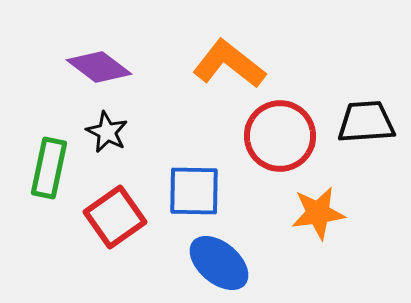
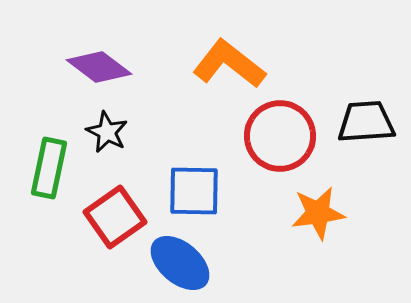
blue ellipse: moved 39 px left
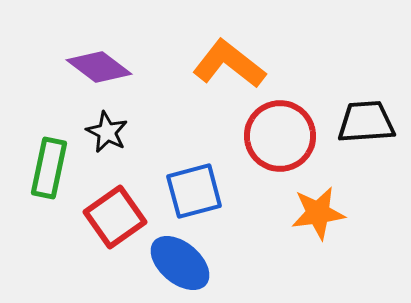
blue square: rotated 16 degrees counterclockwise
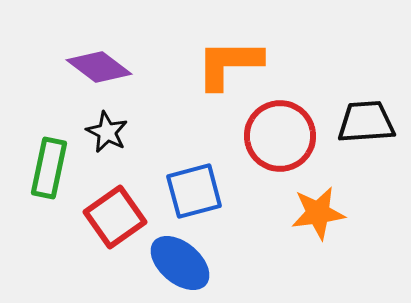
orange L-shape: rotated 38 degrees counterclockwise
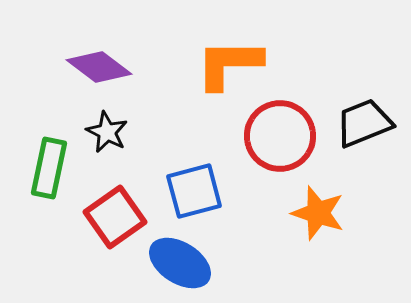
black trapezoid: moved 2 px left, 1 px down; rotated 18 degrees counterclockwise
orange star: rotated 26 degrees clockwise
blue ellipse: rotated 8 degrees counterclockwise
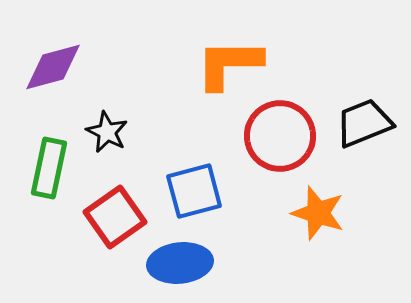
purple diamond: moved 46 px left; rotated 52 degrees counterclockwise
blue ellipse: rotated 38 degrees counterclockwise
